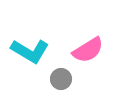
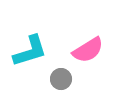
cyan L-shape: rotated 48 degrees counterclockwise
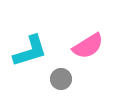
pink semicircle: moved 4 px up
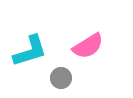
gray circle: moved 1 px up
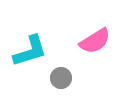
pink semicircle: moved 7 px right, 5 px up
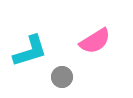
gray circle: moved 1 px right, 1 px up
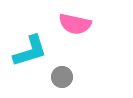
pink semicircle: moved 20 px left, 17 px up; rotated 44 degrees clockwise
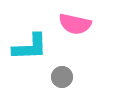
cyan L-shape: moved 4 px up; rotated 15 degrees clockwise
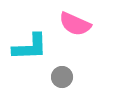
pink semicircle: rotated 12 degrees clockwise
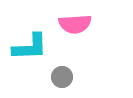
pink semicircle: rotated 28 degrees counterclockwise
